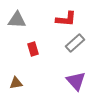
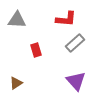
red rectangle: moved 3 px right, 1 px down
brown triangle: rotated 24 degrees counterclockwise
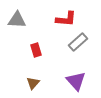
gray rectangle: moved 3 px right, 1 px up
brown triangle: moved 17 px right; rotated 16 degrees counterclockwise
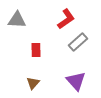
red L-shape: rotated 40 degrees counterclockwise
red rectangle: rotated 16 degrees clockwise
